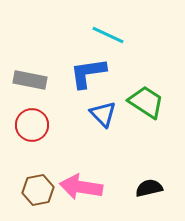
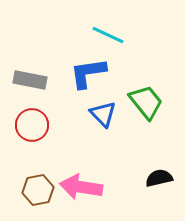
green trapezoid: rotated 18 degrees clockwise
black semicircle: moved 10 px right, 10 px up
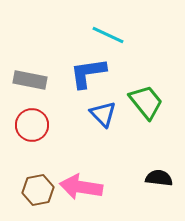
black semicircle: rotated 20 degrees clockwise
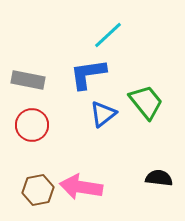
cyan line: rotated 68 degrees counterclockwise
blue L-shape: moved 1 px down
gray rectangle: moved 2 px left
blue triangle: rotated 36 degrees clockwise
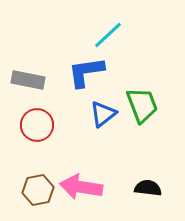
blue L-shape: moved 2 px left, 2 px up
green trapezoid: moved 4 px left, 3 px down; rotated 18 degrees clockwise
red circle: moved 5 px right
black semicircle: moved 11 px left, 10 px down
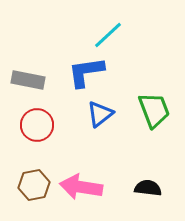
green trapezoid: moved 12 px right, 5 px down
blue triangle: moved 3 px left
brown hexagon: moved 4 px left, 5 px up
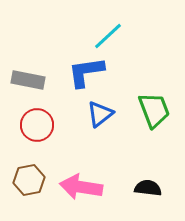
cyan line: moved 1 px down
brown hexagon: moved 5 px left, 5 px up
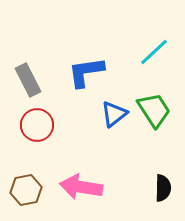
cyan line: moved 46 px right, 16 px down
gray rectangle: rotated 52 degrees clockwise
green trapezoid: rotated 12 degrees counterclockwise
blue triangle: moved 14 px right
brown hexagon: moved 3 px left, 10 px down
black semicircle: moved 15 px right; rotated 84 degrees clockwise
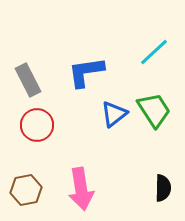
pink arrow: moved 2 px down; rotated 108 degrees counterclockwise
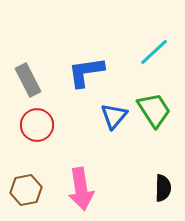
blue triangle: moved 2 px down; rotated 12 degrees counterclockwise
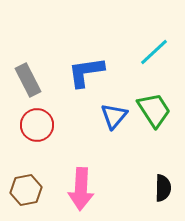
pink arrow: rotated 12 degrees clockwise
